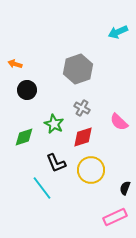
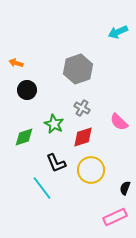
orange arrow: moved 1 px right, 1 px up
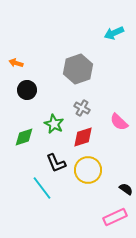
cyan arrow: moved 4 px left, 1 px down
yellow circle: moved 3 px left
black semicircle: moved 1 px right, 1 px down; rotated 104 degrees clockwise
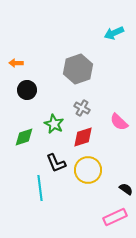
orange arrow: rotated 16 degrees counterclockwise
cyan line: moved 2 px left; rotated 30 degrees clockwise
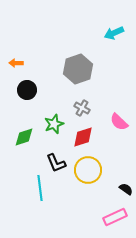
green star: rotated 24 degrees clockwise
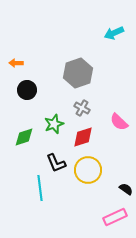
gray hexagon: moved 4 px down
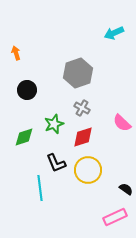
orange arrow: moved 10 px up; rotated 72 degrees clockwise
pink semicircle: moved 3 px right, 1 px down
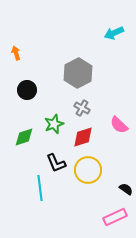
gray hexagon: rotated 8 degrees counterclockwise
pink semicircle: moved 3 px left, 2 px down
